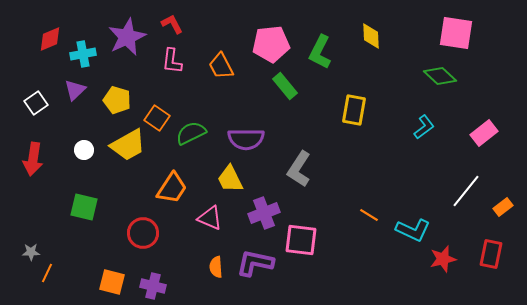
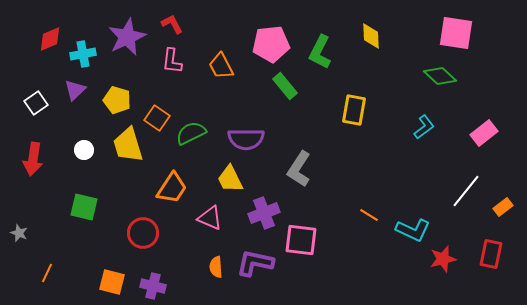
yellow trapezoid at (128, 145): rotated 102 degrees clockwise
gray star at (31, 252): moved 12 px left, 19 px up; rotated 24 degrees clockwise
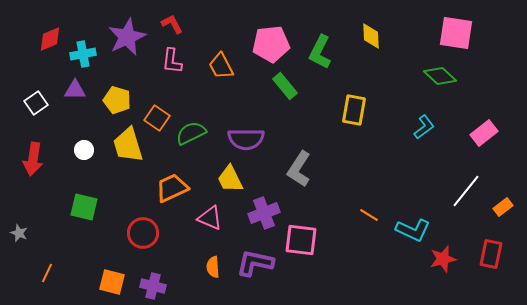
purple triangle at (75, 90): rotated 45 degrees clockwise
orange trapezoid at (172, 188): rotated 148 degrees counterclockwise
orange semicircle at (216, 267): moved 3 px left
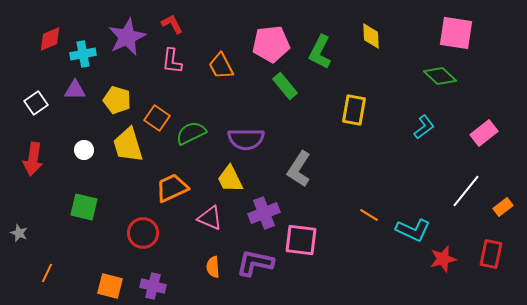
orange square at (112, 282): moved 2 px left, 4 px down
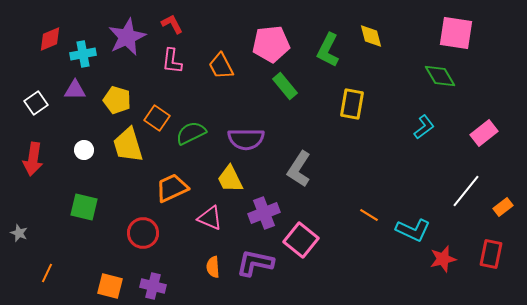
yellow diamond at (371, 36): rotated 12 degrees counterclockwise
green L-shape at (320, 52): moved 8 px right, 2 px up
green diamond at (440, 76): rotated 16 degrees clockwise
yellow rectangle at (354, 110): moved 2 px left, 6 px up
pink square at (301, 240): rotated 32 degrees clockwise
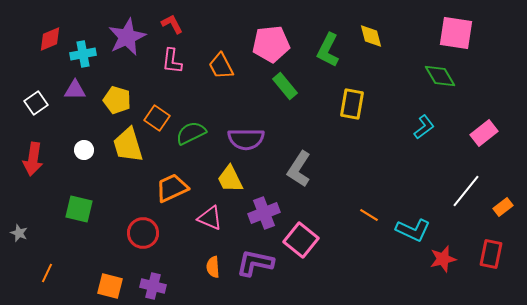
green square at (84, 207): moved 5 px left, 2 px down
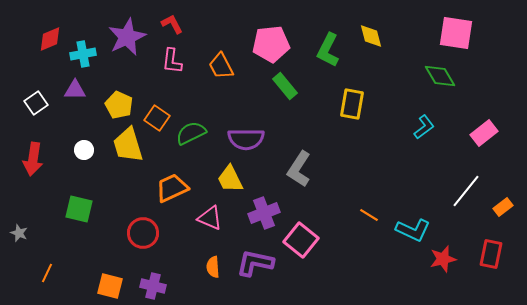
yellow pentagon at (117, 100): moved 2 px right, 5 px down; rotated 8 degrees clockwise
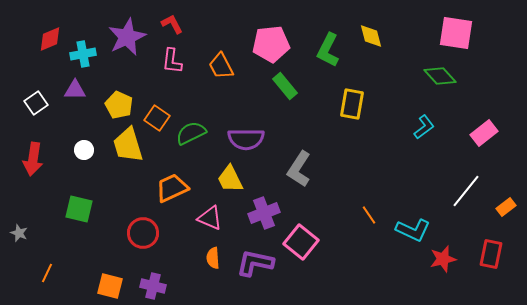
green diamond at (440, 76): rotated 12 degrees counterclockwise
orange rectangle at (503, 207): moved 3 px right
orange line at (369, 215): rotated 24 degrees clockwise
pink square at (301, 240): moved 2 px down
orange semicircle at (213, 267): moved 9 px up
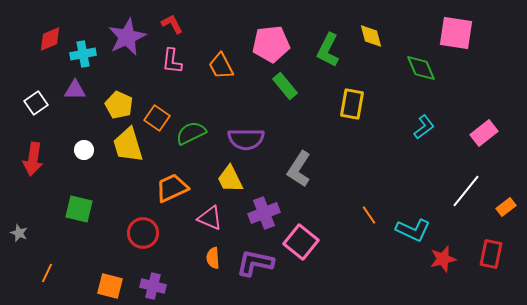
green diamond at (440, 76): moved 19 px left, 8 px up; rotated 20 degrees clockwise
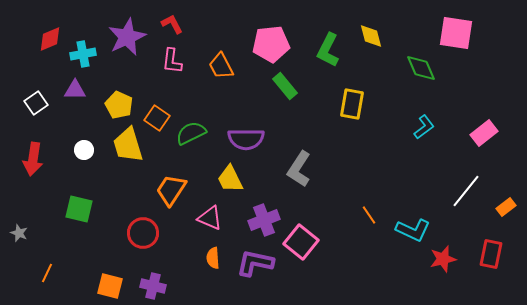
orange trapezoid at (172, 188): moved 1 px left, 2 px down; rotated 32 degrees counterclockwise
purple cross at (264, 213): moved 7 px down
